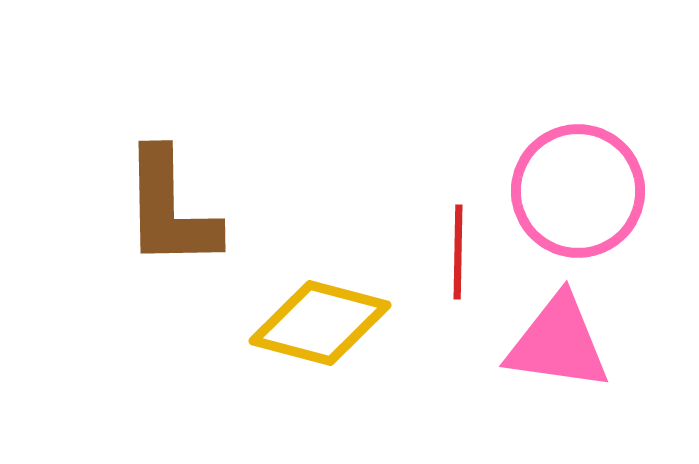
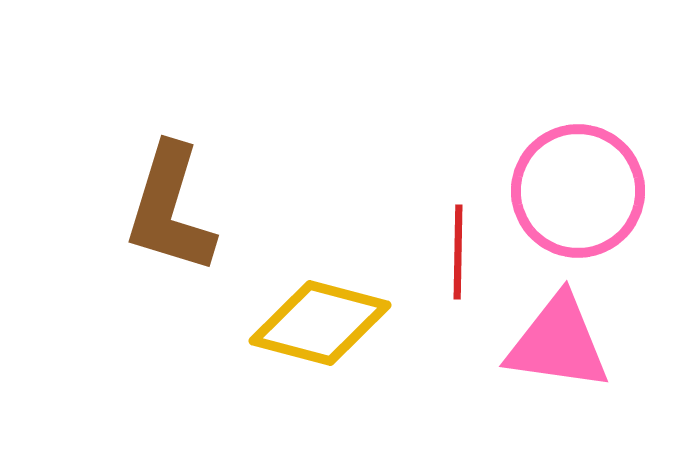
brown L-shape: rotated 18 degrees clockwise
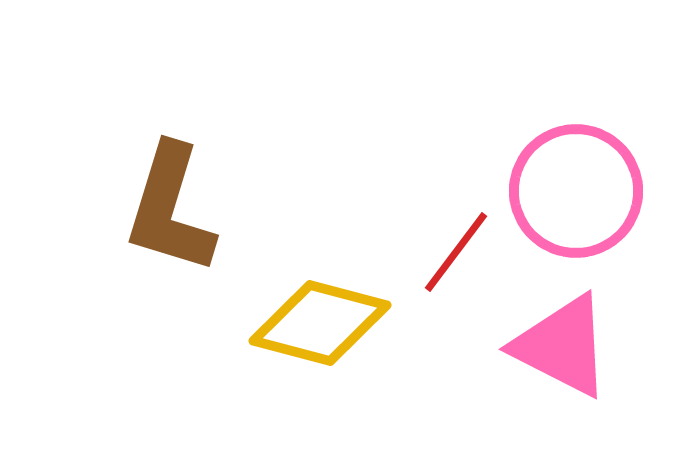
pink circle: moved 2 px left
red line: moved 2 px left; rotated 36 degrees clockwise
pink triangle: moved 4 px right, 3 px down; rotated 19 degrees clockwise
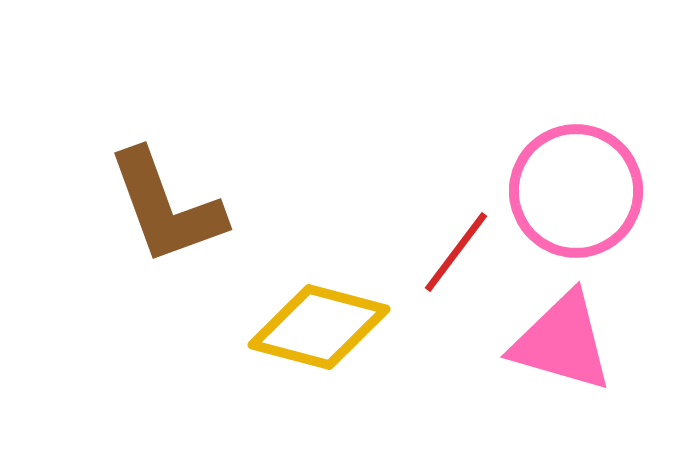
brown L-shape: moved 4 px left, 2 px up; rotated 37 degrees counterclockwise
yellow diamond: moved 1 px left, 4 px down
pink triangle: moved 4 px up; rotated 11 degrees counterclockwise
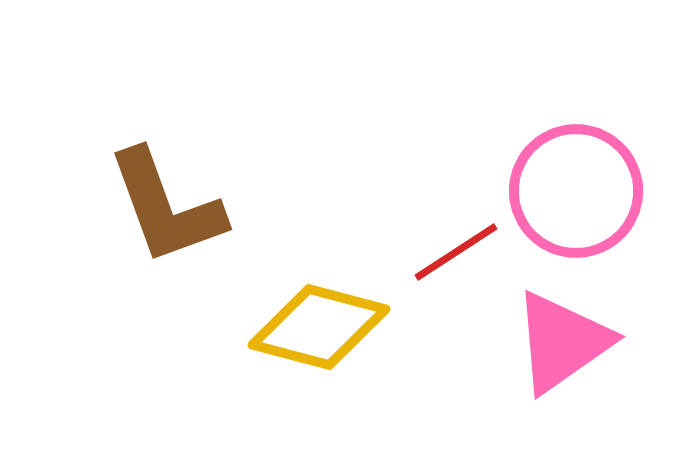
red line: rotated 20 degrees clockwise
pink triangle: rotated 51 degrees counterclockwise
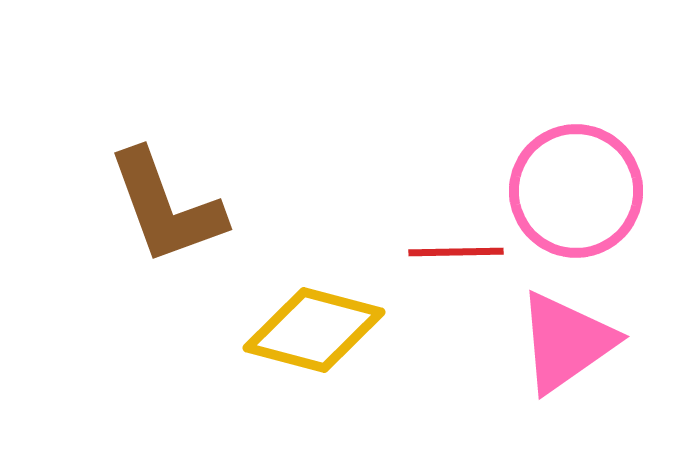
red line: rotated 32 degrees clockwise
yellow diamond: moved 5 px left, 3 px down
pink triangle: moved 4 px right
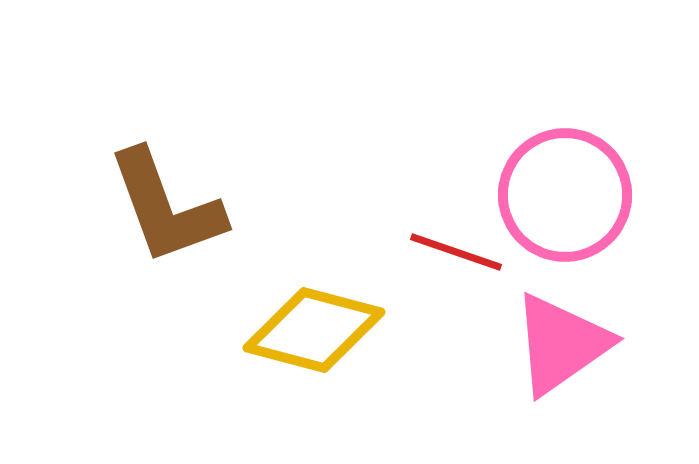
pink circle: moved 11 px left, 4 px down
red line: rotated 20 degrees clockwise
pink triangle: moved 5 px left, 2 px down
